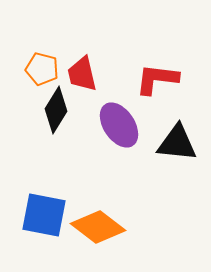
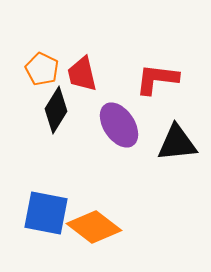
orange pentagon: rotated 12 degrees clockwise
black triangle: rotated 12 degrees counterclockwise
blue square: moved 2 px right, 2 px up
orange diamond: moved 4 px left
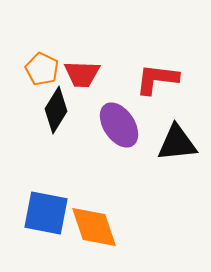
red trapezoid: rotated 75 degrees counterclockwise
orange diamond: rotated 34 degrees clockwise
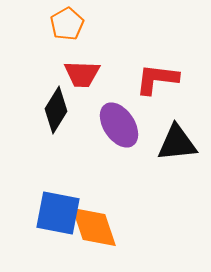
orange pentagon: moved 25 px right, 45 px up; rotated 16 degrees clockwise
blue square: moved 12 px right
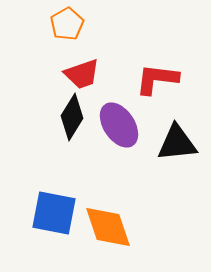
red trapezoid: rotated 21 degrees counterclockwise
black diamond: moved 16 px right, 7 px down
blue square: moved 4 px left
orange diamond: moved 14 px right
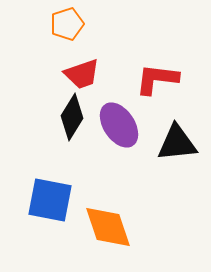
orange pentagon: rotated 12 degrees clockwise
blue square: moved 4 px left, 13 px up
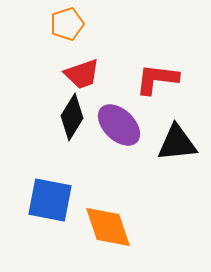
purple ellipse: rotated 12 degrees counterclockwise
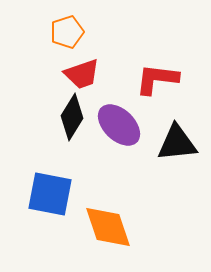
orange pentagon: moved 8 px down
blue square: moved 6 px up
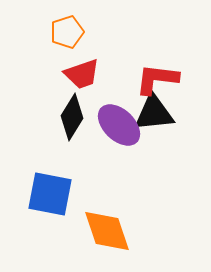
black triangle: moved 23 px left, 30 px up
orange diamond: moved 1 px left, 4 px down
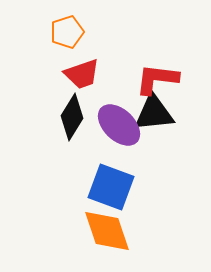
blue square: moved 61 px right, 7 px up; rotated 9 degrees clockwise
